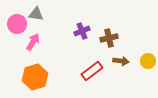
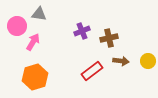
gray triangle: moved 3 px right
pink circle: moved 2 px down
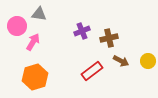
brown arrow: rotated 21 degrees clockwise
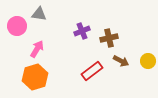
pink arrow: moved 4 px right, 7 px down
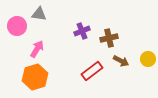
yellow circle: moved 2 px up
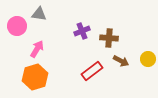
brown cross: rotated 18 degrees clockwise
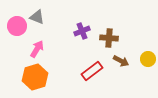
gray triangle: moved 2 px left, 3 px down; rotated 14 degrees clockwise
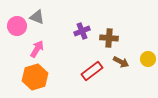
brown arrow: moved 1 px down
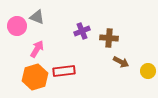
yellow circle: moved 12 px down
red rectangle: moved 28 px left; rotated 30 degrees clockwise
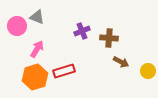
red rectangle: rotated 10 degrees counterclockwise
